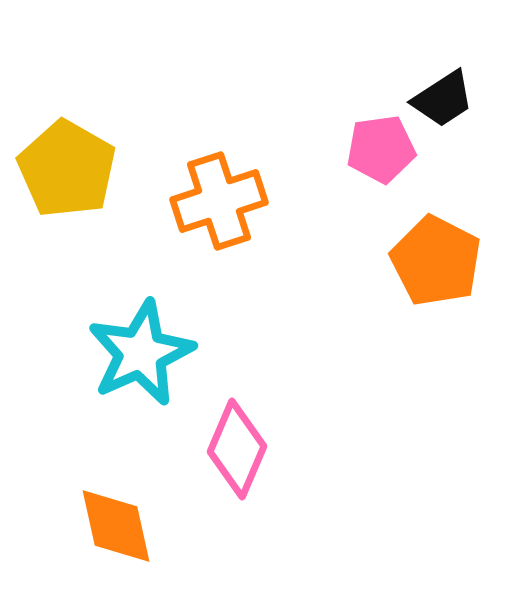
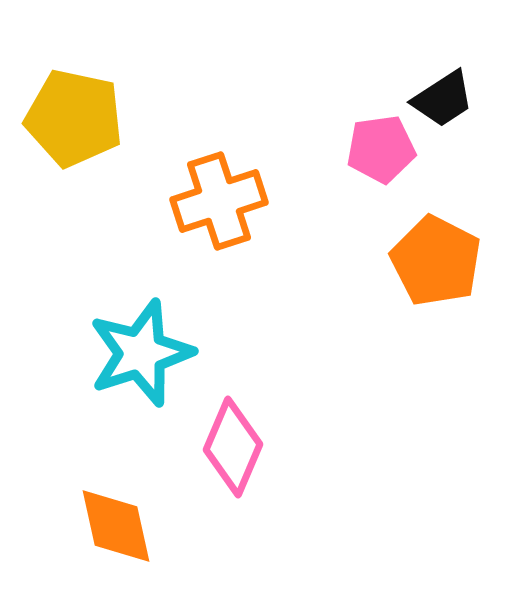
yellow pentagon: moved 7 px right, 51 px up; rotated 18 degrees counterclockwise
cyan star: rotated 6 degrees clockwise
pink diamond: moved 4 px left, 2 px up
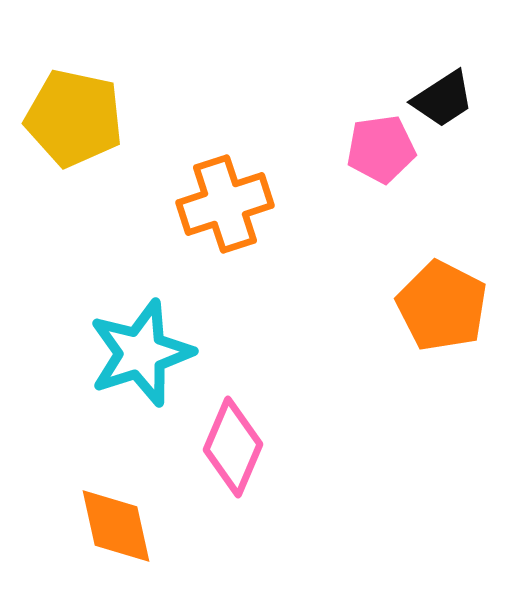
orange cross: moved 6 px right, 3 px down
orange pentagon: moved 6 px right, 45 px down
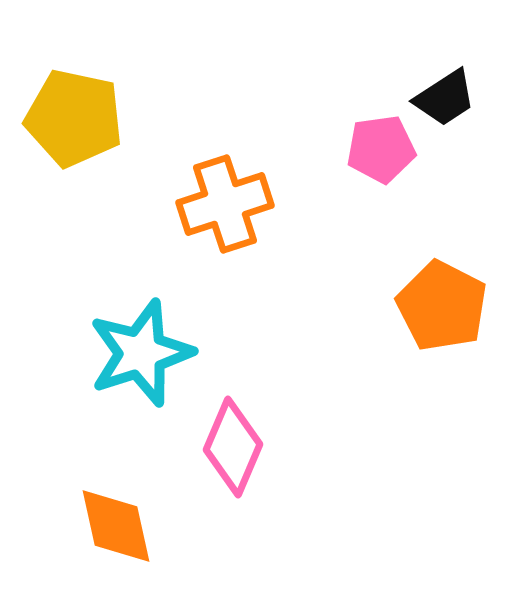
black trapezoid: moved 2 px right, 1 px up
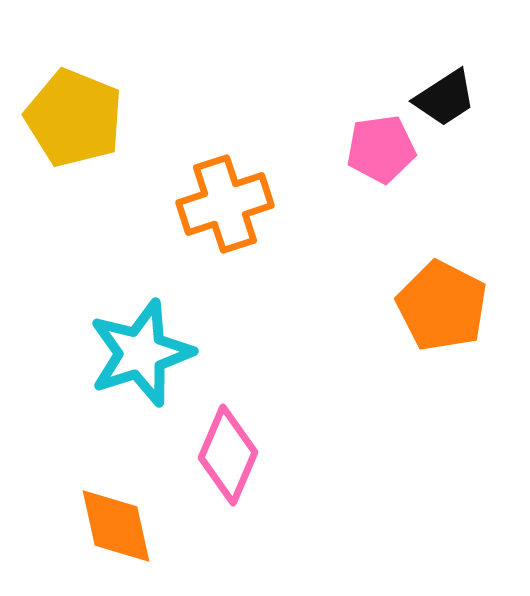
yellow pentagon: rotated 10 degrees clockwise
pink diamond: moved 5 px left, 8 px down
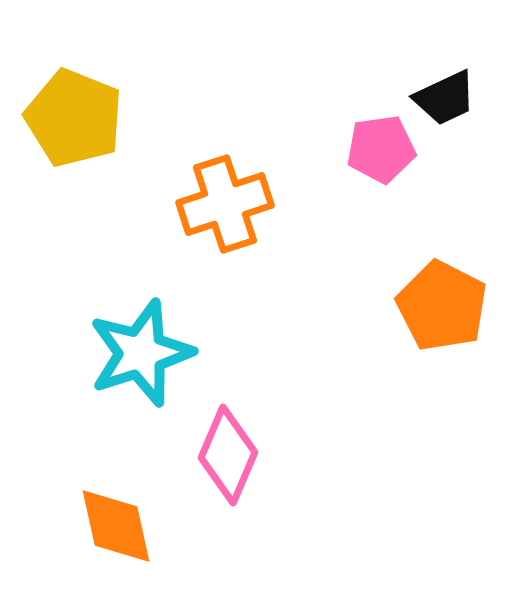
black trapezoid: rotated 8 degrees clockwise
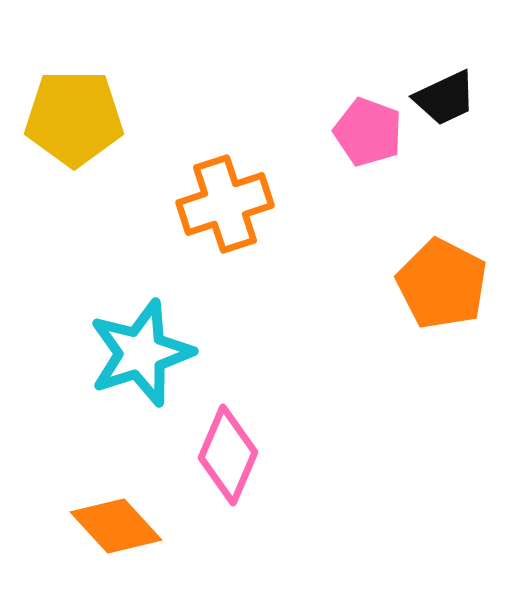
yellow pentagon: rotated 22 degrees counterclockwise
pink pentagon: moved 13 px left, 17 px up; rotated 28 degrees clockwise
orange pentagon: moved 22 px up
orange diamond: rotated 30 degrees counterclockwise
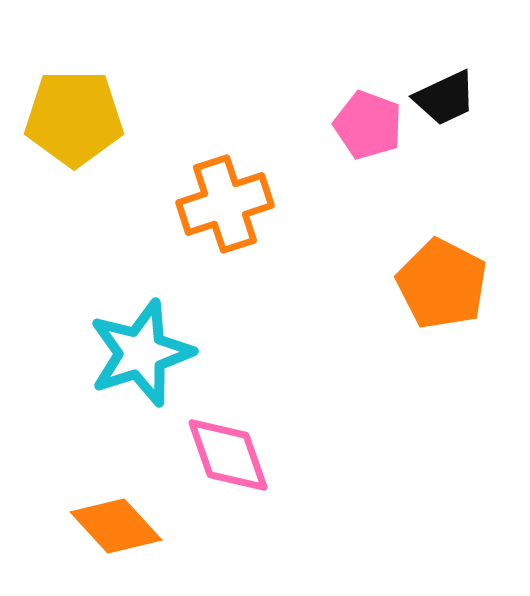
pink pentagon: moved 7 px up
pink diamond: rotated 42 degrees counterclockwise
